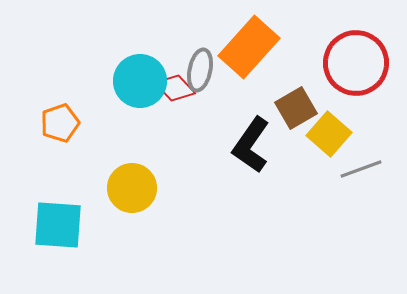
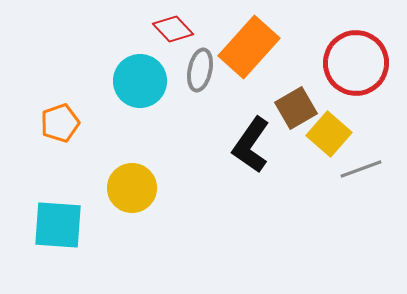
red diamond: moved 2 px left, 59 px up
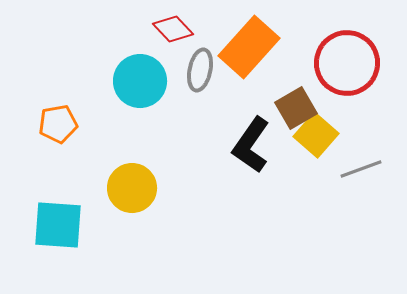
red circle: moved 9 px left
orange pentagon: moved 2 px left, 1 px down; rotated 9 degrees clockwise
yellow square: moved 13 px left, 1 px down
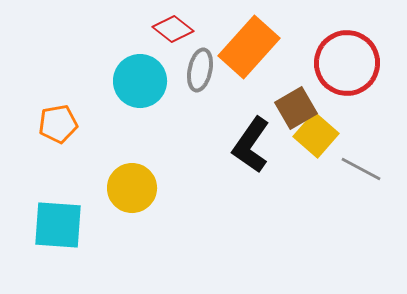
red diamond: rotated 9 degrees counterclockwise
gray line: rotated 48 degrees clockwise
